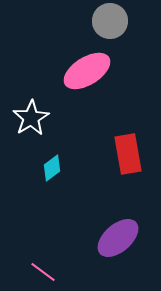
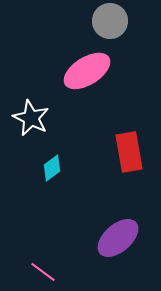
white star: rotated 15 degrees counterclockwise
red rectangle: moved 1 px right, 2 px up
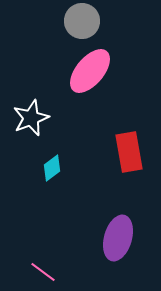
gray circle: moved 28 px left
pink ellipse: moved 3 px right; rotated 18 degrees counterclockwise
white star: rotated 24 degrees clockwise
purple ellipse: rotated 33 degrees counterclockwise
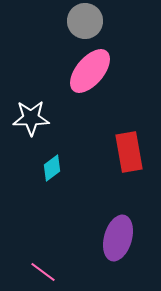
gray circle: moved 3 px right
white star: rotated 21 degrees clockwise
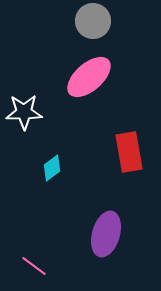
gray circle: moved 8 px right
pink ellipse: moved 1 px left, 6 px down; rotated 9 degrees clockwise
white star: moved 7 px left, 6 px up
purple ellipse: moved 12 px left, 4 px up
pink line: moved 9 px left, 6 px up
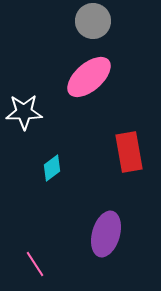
pink line: moved 1 px right, 2 px up; rotated 20 degrees clockwise
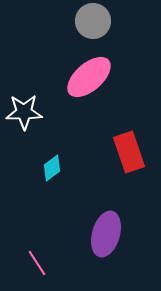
red rectangle: rotated 9 degrees counterclockwise
pink line: moved 2 px right, 1 px up
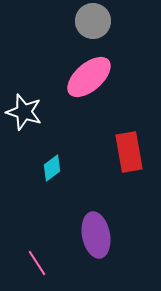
white star: rotated 18 degrees clockwise
red rectangle: rotated 9 degrees clockwise
purple ellipse: moved 10 px left, 1 px down; rotated 27 degrees counterclockwise
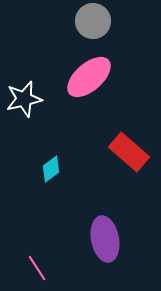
white star: moved 13 px up; rotated 30 degrees counterclockwise
red rectangle: rotated 39 degrees counterclockwise
cyan diamond: moved 1 px left, 1 px down
purple ellipse: moved 9 px right, 4 px down
pink line: moved 5 px down
